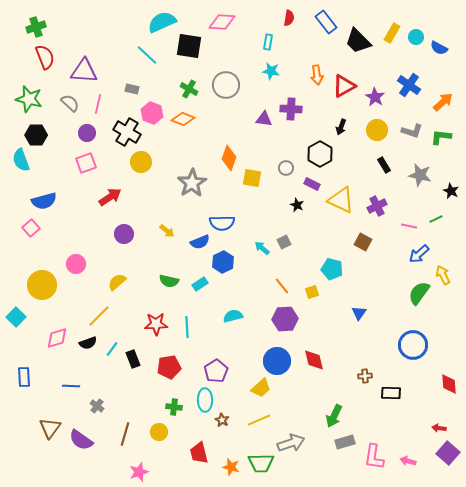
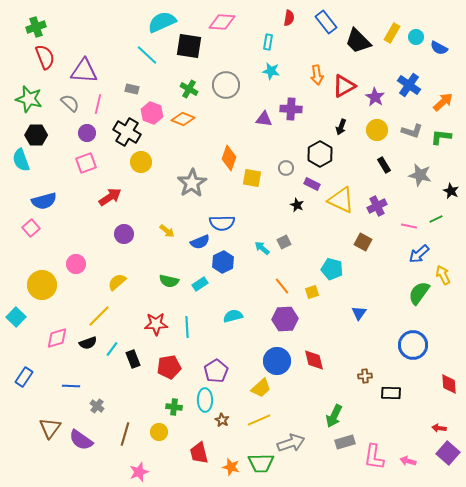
blue rectangle at (24, 377): rotated 36 degrees clockwise
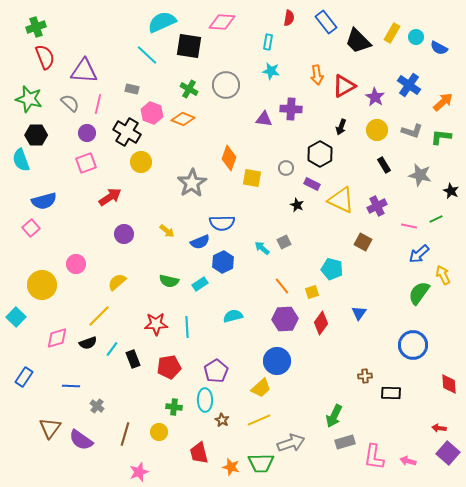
red diamond at (314, 360): moved 7 px right, 37 px up; rotated 50 degrees clockwise
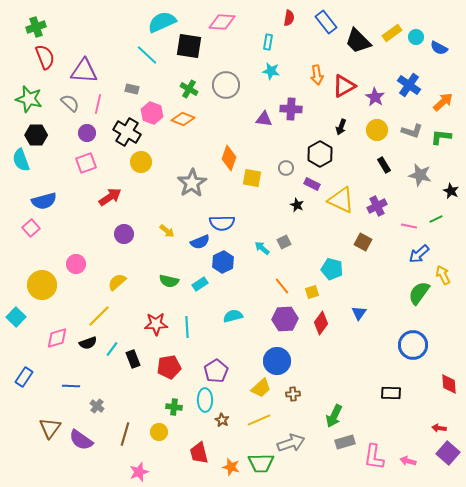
yellow rectangle at (392, 33): rotated 24 degrees clockwise
brown cross at (365, 376): moved 72 px left, 18 px down
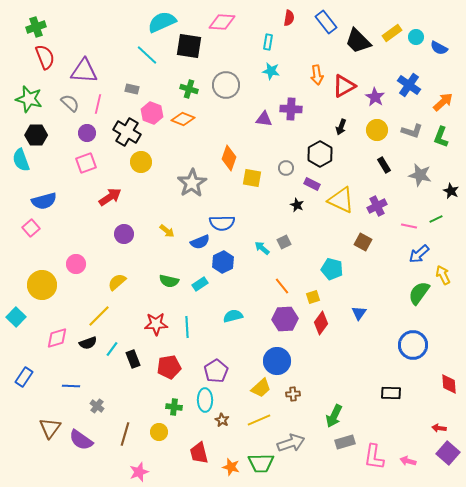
green cross at (189, 89): rotated 12 degrees counterclockwise
green L-shape at (441, 137): rotated 75 degrees counterclockwise
yellow square at (312, 292): moved 1 px right, 5 px down
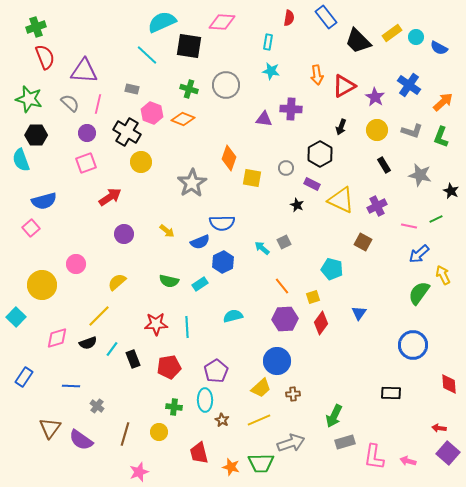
blue rectangle at (326, 22): moved 5 px up
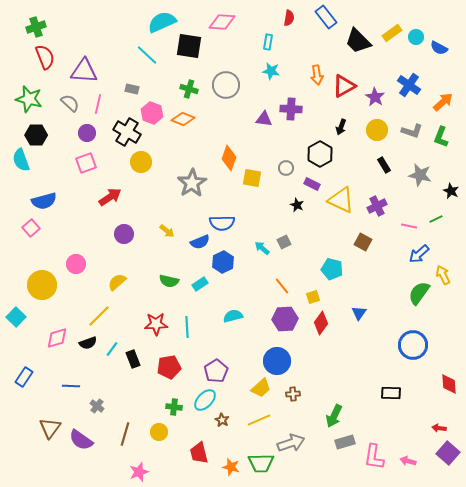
cyan ellipse at (205, 400): rotated 45 degrees clockwise
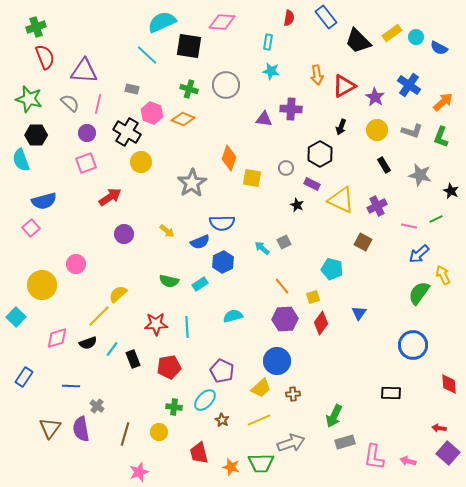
yellow semicircle at (117, 282): moved 1 px right, 12 px down
purple pentagon at (216, 371): moved 6 px right; rotated 15 degrees counterclockwise
purple semicircle at (81, 440): moved 11 px up; rotated 45 degrees clockwise
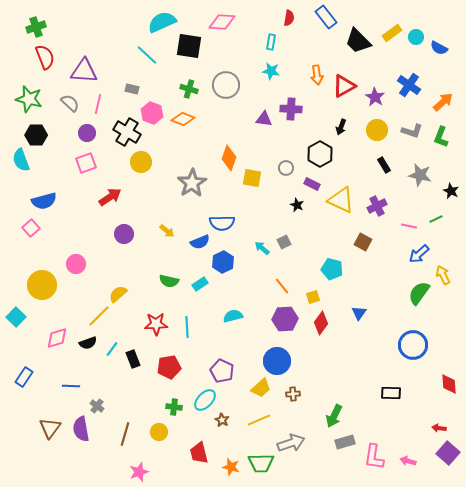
cyan rectangle at (268, 42): moved 3 px right
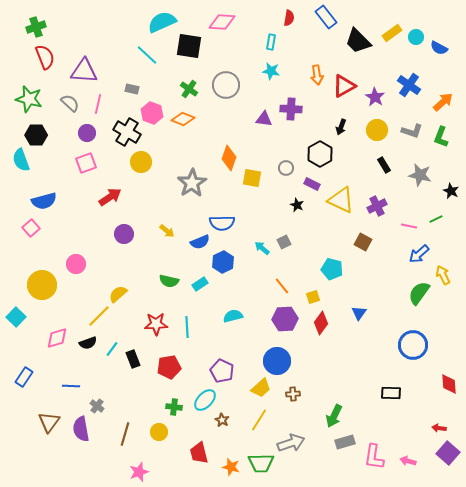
green cross at (189, 89): rotated 18 degrees clockwise
yellow line at (259, 420): rotated 35 degrees counterclockwise
brown triangle at (50, 428): moved 1 px left, 6 px up
